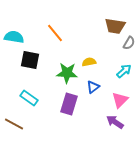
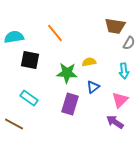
cyan semicircle: rotated 18 degrees counterclockwise
cyan arrow: rotated 126 degrees clockwise
purple rectangle: moved 1 px right
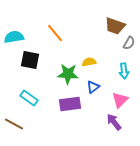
brown trapezoid: rotated 10 degrees clockwise
green star: moved 1 px right, 1 px down
purple rectangle: rotated 65 degrees clockwise
purple arrow: moved 1 px left; rotated 18 degrees clockwise
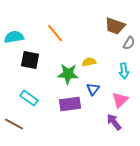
blue triangle: moved 2 px down; rotated 16 degrees counterclockwise
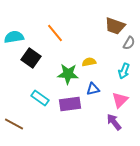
black square: moved 1 px right, 2 px up; rotated 24 degrees clockwise
cyan arrow: rotated 28 degrees clockwise
blue triangle: rotated 40 degrees clockwise
cyan rectangle: moved 11 px right
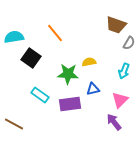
brown trapezoid: moved 1 px right, 1 px up
cyan rectangle: moved 3 px up
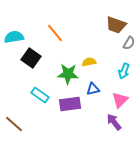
brown line: rotated 12 degrees clockwise
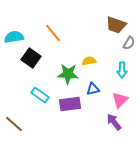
orange line: moved 2 px left
yellow semicircle: moved 1 px up
cyan arrow: moved 2 px left, 1 px up; rotated 21 degrees counterclockwise
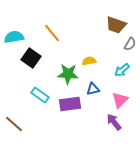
orange line: moved 1 px left
gray semicircle: moved 1 px right, 1 px down
cyan arrow: rotated 49 degrees clockwise
